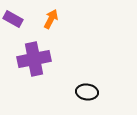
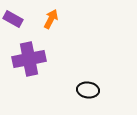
purple cross: moved 5 px left
black ellipse: moved 1 px right, 2 px up
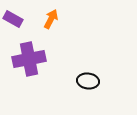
black ellipse: moved 9 px up
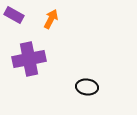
purple rectangle: moved 1 px right, 4 px up
black ellipse: moved 1 px left, 6 px down
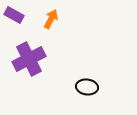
purple cross: rotated 16 degrees counterclockwise
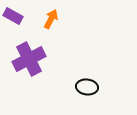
purple rectangle: moved 1 px left, 1 px down
